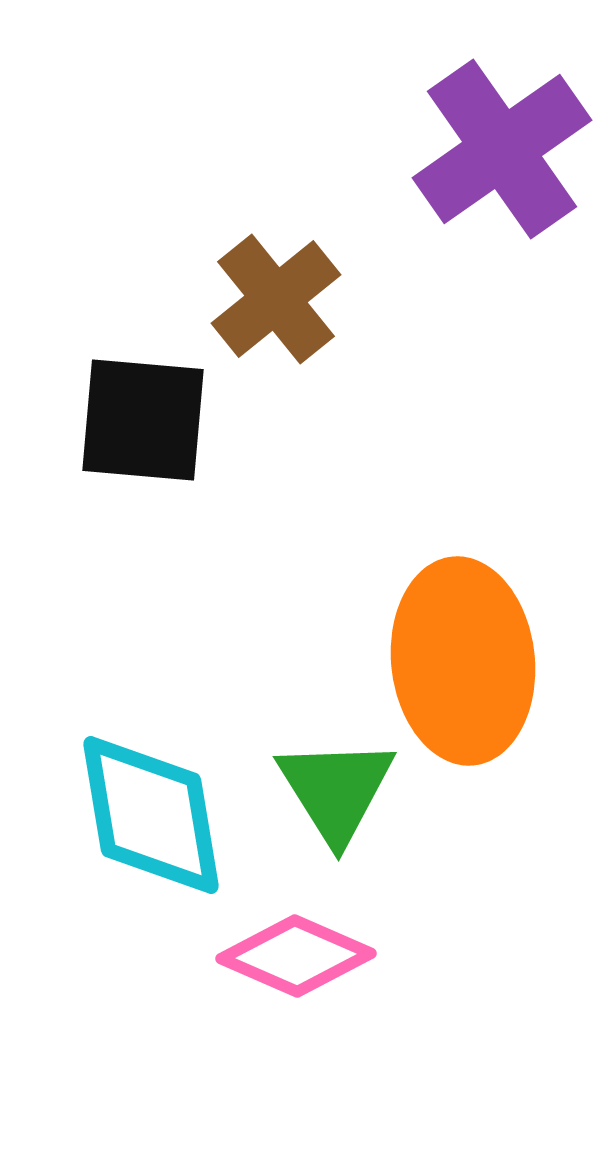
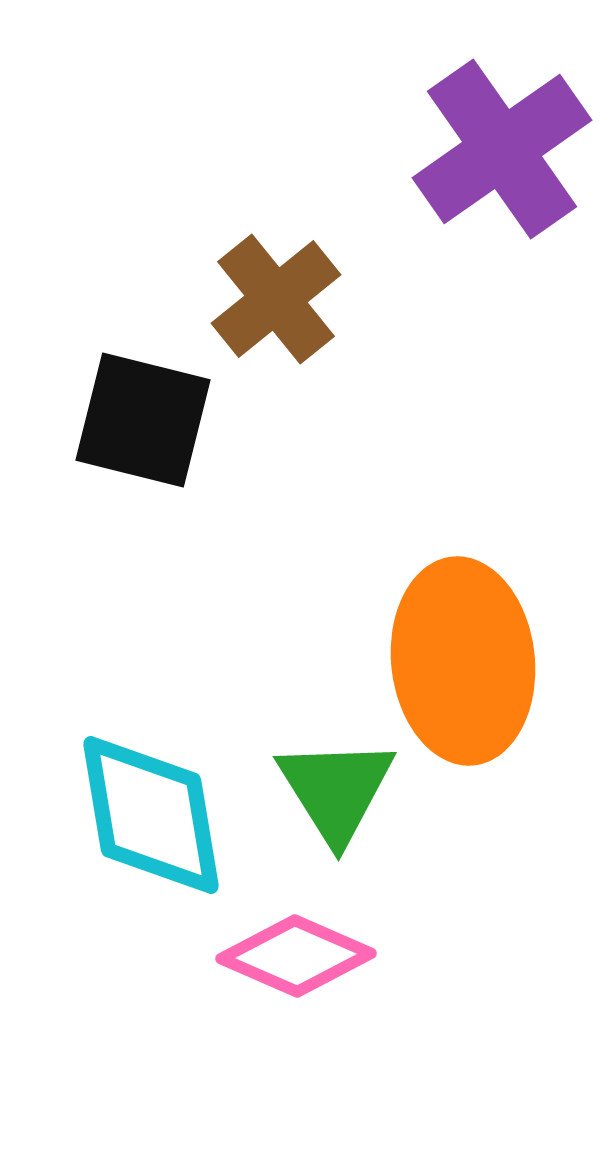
black square: rotated 9 degrees clockwise
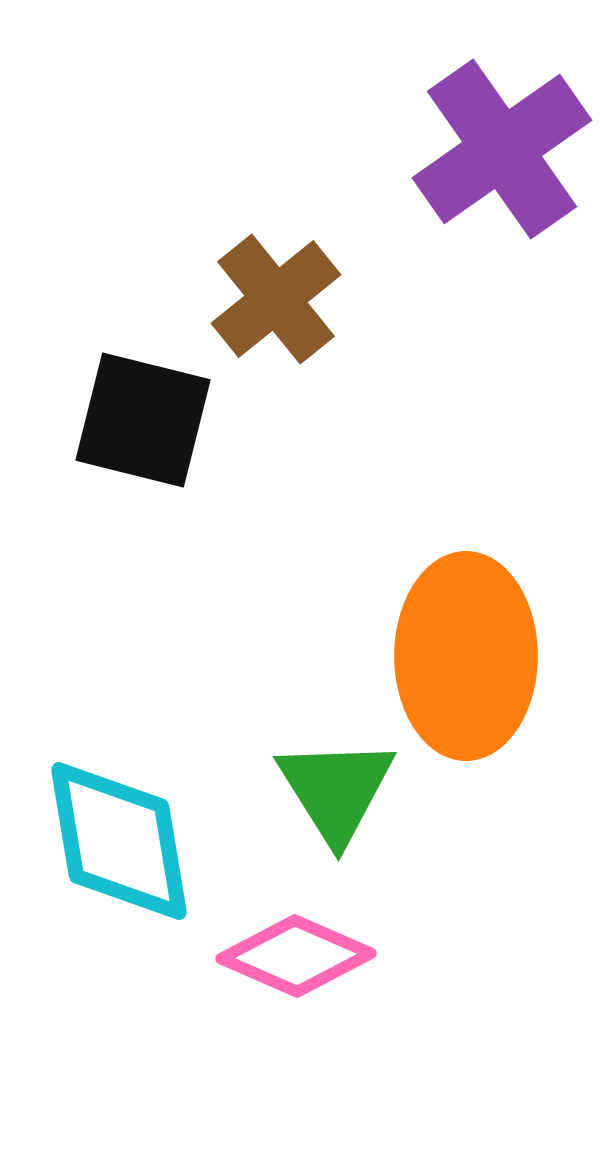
orange ellipse: moved 3 px right, 5 px up; rotated 6 degrees clockwise
cyan diamond: moved 32 px left, 26 px down
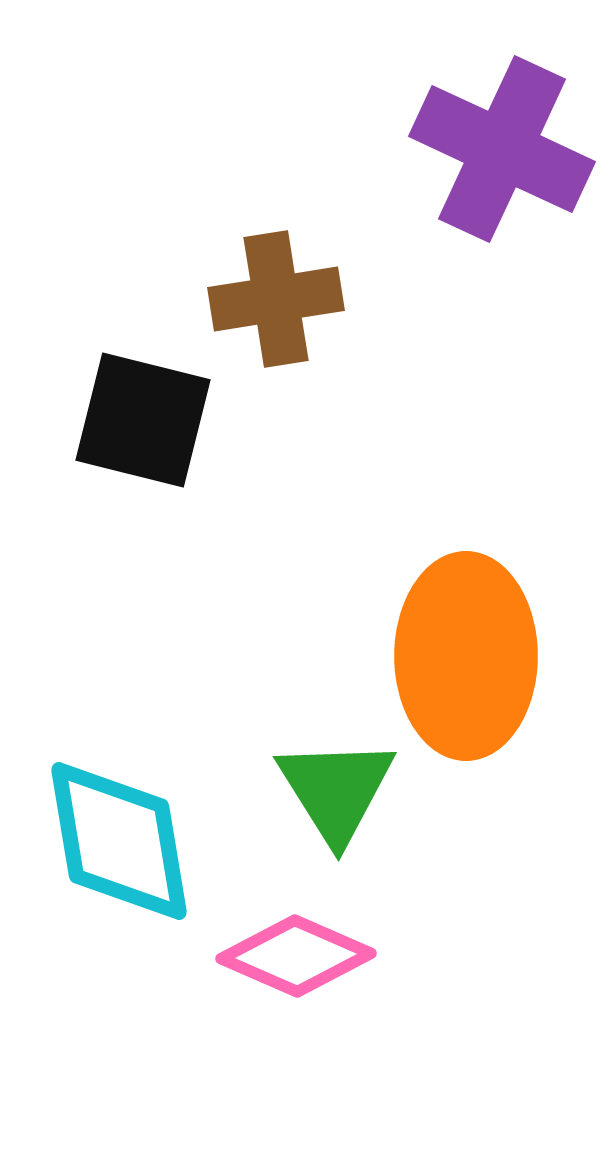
purple cross: rotated 30 degrees counterclockwise
brown cross: rotated 30 degrees clockwise
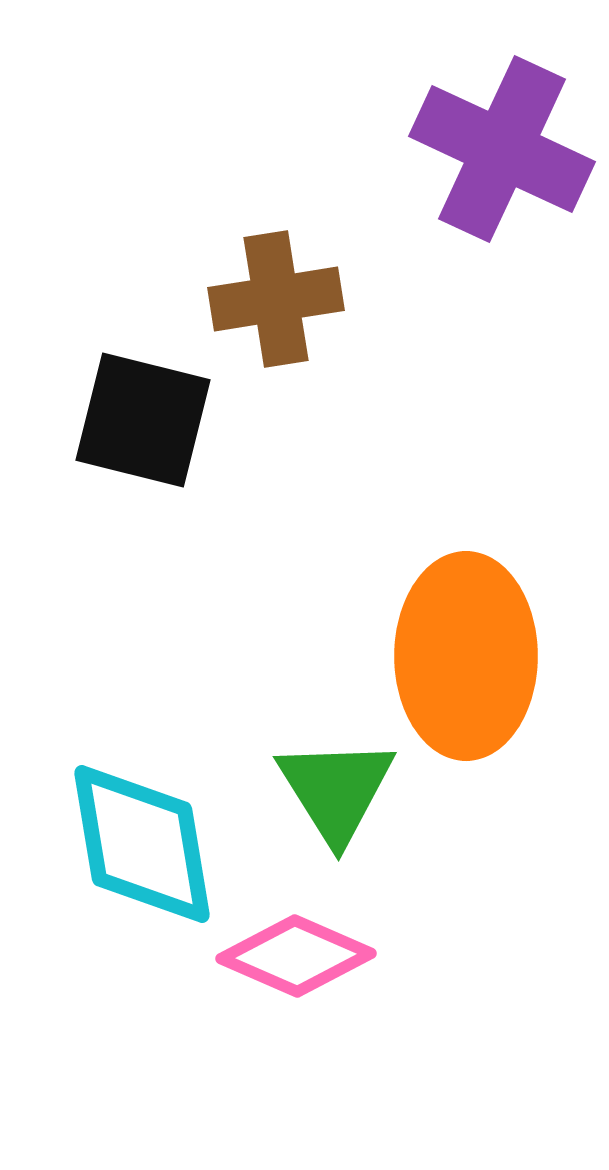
cyan diamond: moved 23 px right, 3 px down
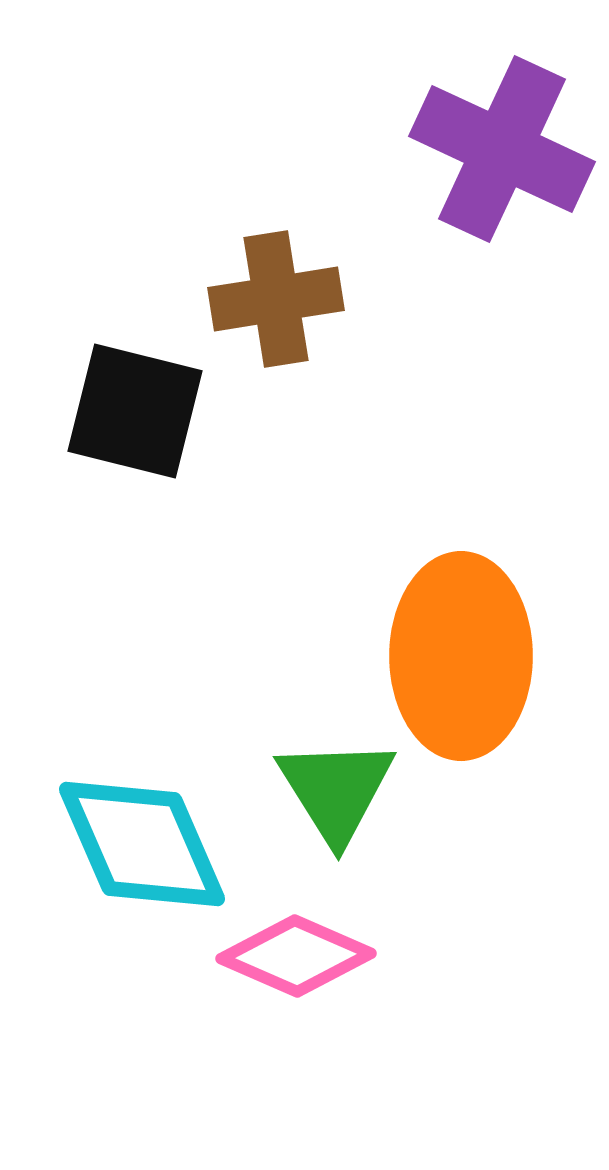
black square: moved 8 px left, 9 px up
orange ellipse: moved 5 px left
cyan diamond: rotated 14 degrees counterclockwise
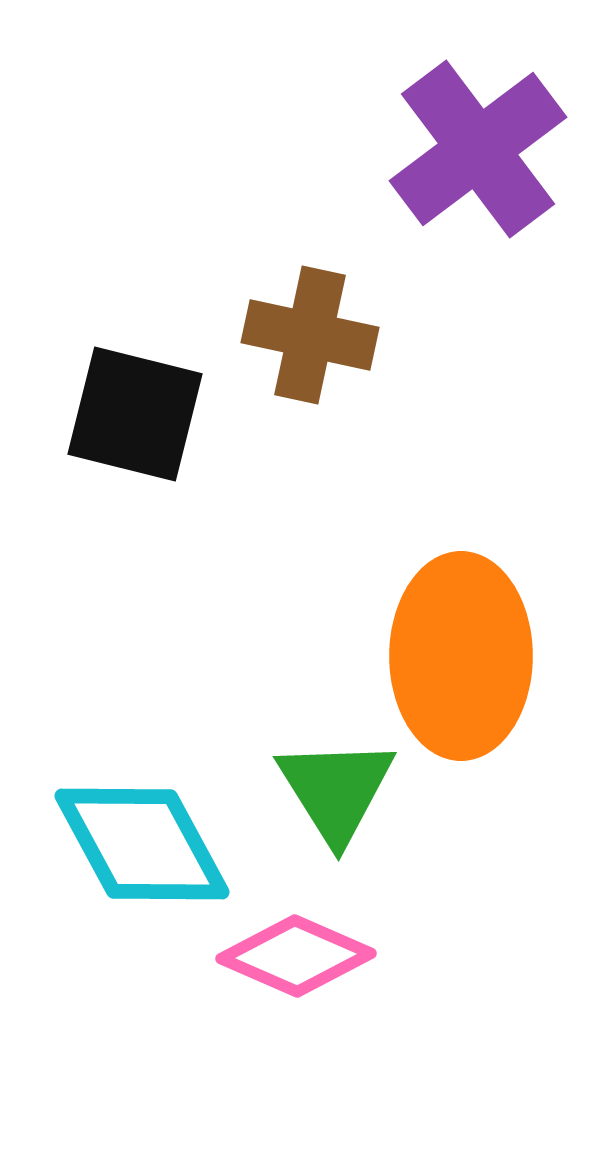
purple cross: moved 24 px left; rotated 28 degrees clockwise
brown cross: moved 34 px right, 36 px down; rotated 21 degrees clockwise
black square: moved 3 px down
cyan diamond: rotated 5 degrees counterclockwise
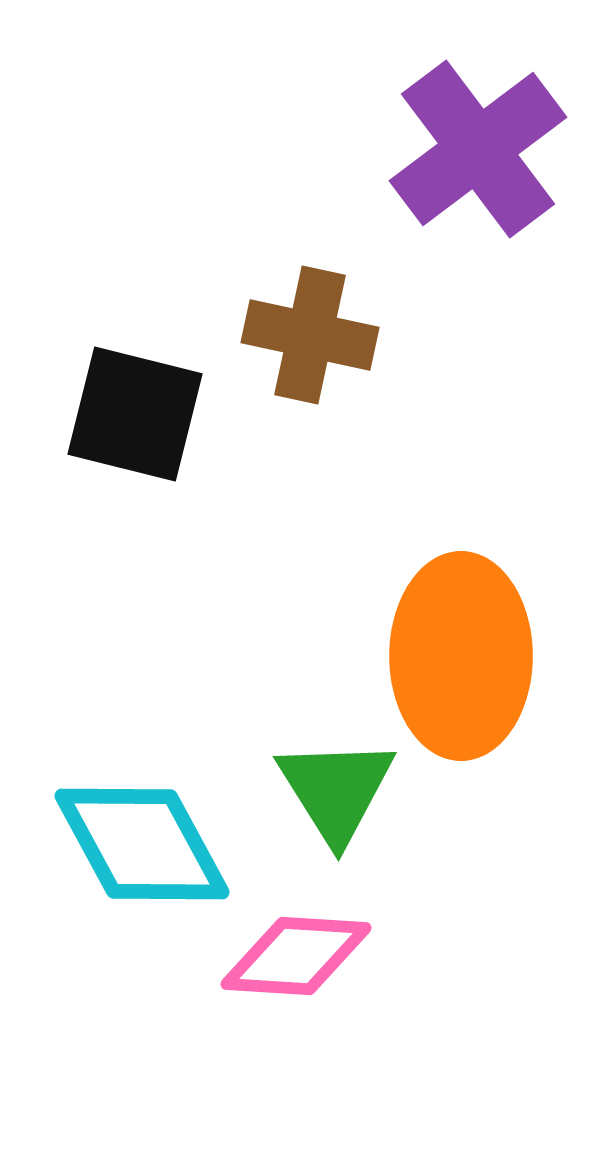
pink diamond: rotated 20 degrees counterclockwise
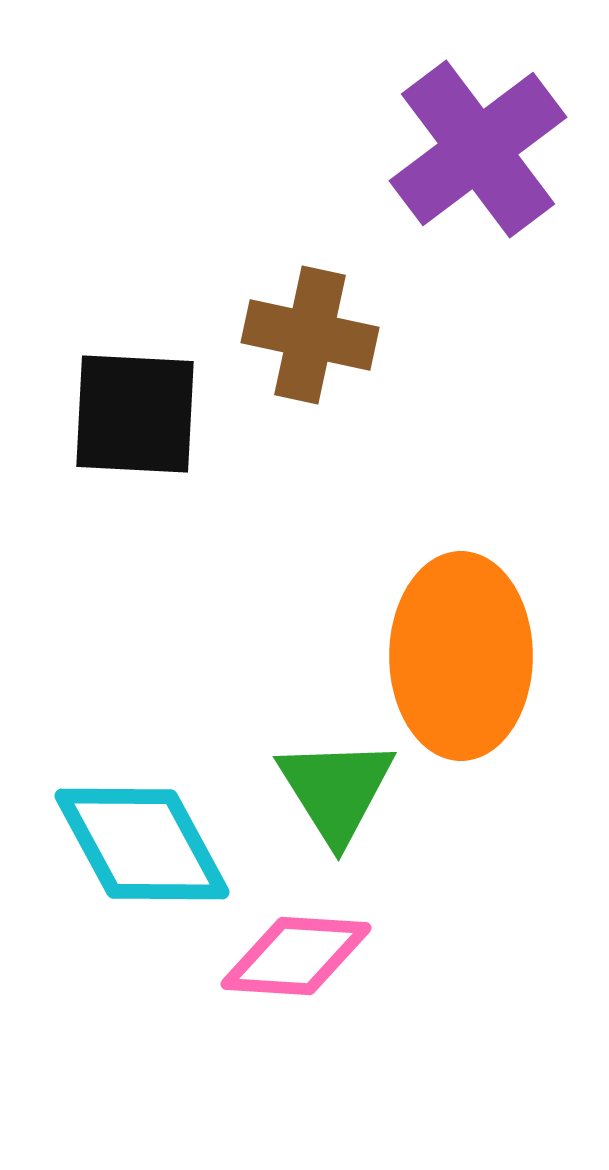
black square: rotated 11 degrees counterclockwise
